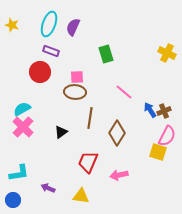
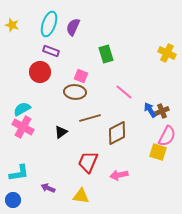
pink square: moved 4 px right, 1 px up; rotated 24 degrees clockwise
brown cross: moved 2 px left
brown line: rotated 65 degrees clockwise
pink cross: rotated 15 degrees counterclockwise
brown diamond: rotated 30 degrees clockwise
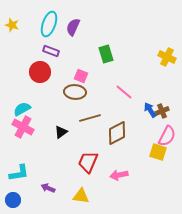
yellow cross: moved 4 px down
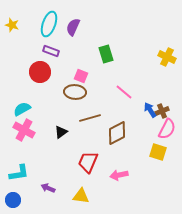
pink cross: moved 1 px right, 3 px down
pink semicircle: moved 7 px up
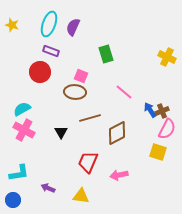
black triangle: rotated 24 degrees counterclockwise
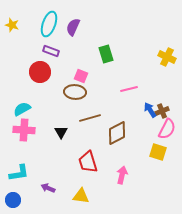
pink line: moved 5 px right, 3 px up; rotated 54 degrees counterclockwise
pink cross: rotated 25 degrees counterclockwise
red trapezoid: rotated 40 degrees counterclockwise
pink arrow: moved 3 px right; rotated 114 degrees clockwise
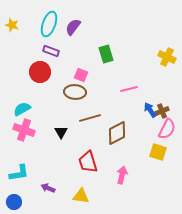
purple semicircle: rotated 12 degrees clockwise
pink square: moved 1 px up
pink cross: rotated 15 degrees clockwise
blue circle: moved 1 px right, 2 px down
